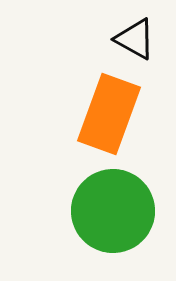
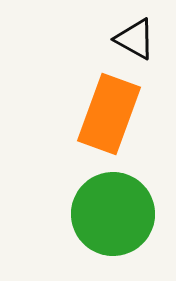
green circle: moved 3 px down
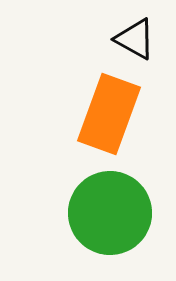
green circle: moved 3 px left, 1 px up
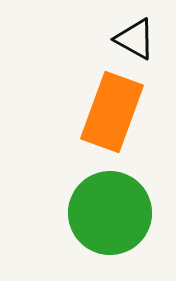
orange rectangle: moved 3 px right, 2 px up
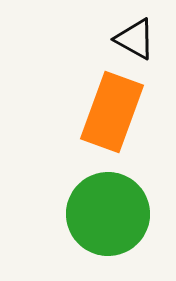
green circle: moved 2 px left, 1 px down
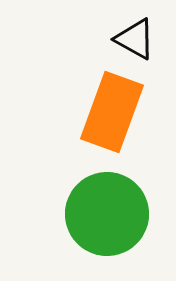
green circle: moved 1 px left
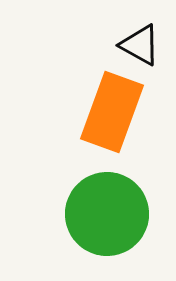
black triangle: moved 5 px right, 6 px down
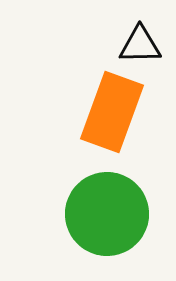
black triangle: rotated 30 degrees counterclockwise
